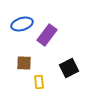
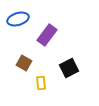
blue ellipse: moved 4 px left, 5 px up
brown square: rotated 28 degrees clockwise
yellow rectangle: moved 2 px right, 1 px down
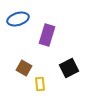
purple rectangle: rotated 20 degrees counterclockwise
brown square: moved 5 px down
yellow rectangle: moved 1 px left, 1 px down
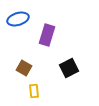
yellow rectangle: moved 6 px left, 7 px down
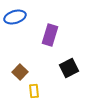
blue ellipse: moved 3 px left, 2 px up
purple rectangle: moved 3 px right
brown square: moved 4 px left, 4 px down; rotated 14 degrees clockwise
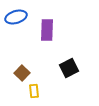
blue ellipse: moved 1 px right
purple rectangle: moved 3 px left, 5 px up; rotated 15 degrees counterclockwise
brown square: moved 2 px right, 1 px down
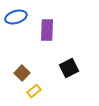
yellow rectangle: rotated 56 degrees clockwise
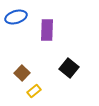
black square: rotated 24 degrees counterclockwise
